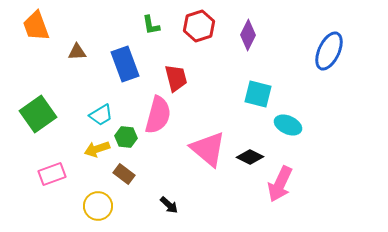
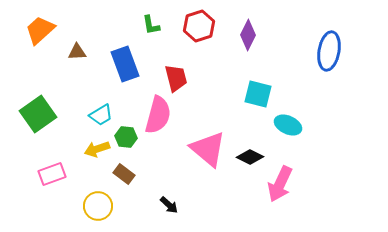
orange trapezoid: moved 4 px right, 4 px down; rotated 68 degrees clockwise
blue ellipse: rotated 15 degrees counterclockwise
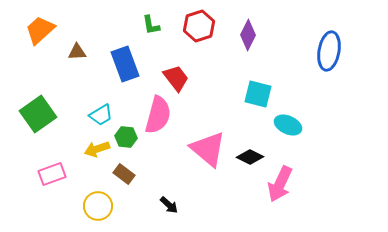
red trapezoid: rotated 24 degrees counterclockwise
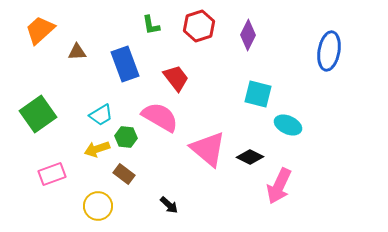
pink semicircle: moved 2 px right, 2 px down; rotated 75 degrees counterclockwise
pink arrow: moved 1 px left, 2 px down
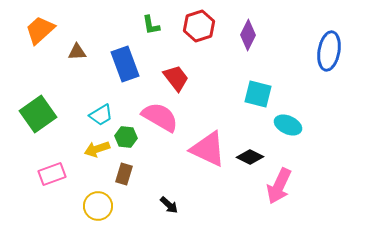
pink triangle: rotated 15 degrees counterclockwise
brown rectangle: rotated 70 degrees clockwise
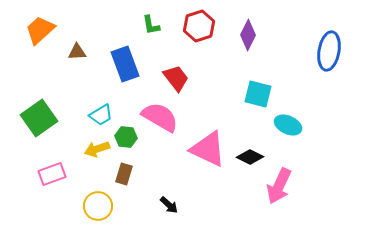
green square: moved 1 px right, 4 px down
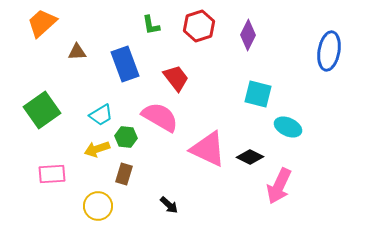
orange trapezoid: moved 2 px right, 7 px up
green square: moved 3 px right, 8 px up
cyan ellipse: moved 2 px down
pink rectangle: rotated 16 degrees clockwise
